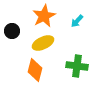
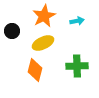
cyan arrow: rotated 144 degrees counterclockwise
green cross: rotated 10 degrees counterclockwise
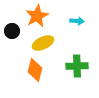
orange star: moved 7 px left
cyan arrow: rotated 16 degrees clockwise
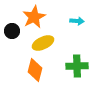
orange star: moved 3 px left, 1 px down
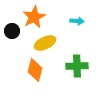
yellow ellipse: moved 2 px right
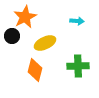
orange star: moved 9 px left
black circle: moved 5 px down
green cross: moved 1 px right
